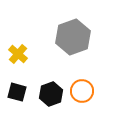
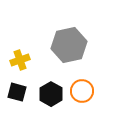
gray hexagon: moved 4 px left, 8 px down; rotated 8 degrees clockwise
yellow cross: moved 2 px right, 6 px down; rotated 30 degrees clockwise
black hexagon: rotated 10 degrees counterclockwise
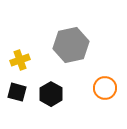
gray hexagon: moved 2 px right
orange circle: moved 23 px right, 3 px up
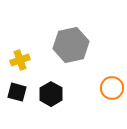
orange circle: moved 7 px right
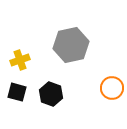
black hexagon: rotated 10 degrees counterclockwise
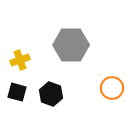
gray hexagon: rotated 12 degrees clockwise
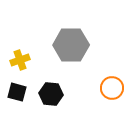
black hexagon: rotated 15 degrees counterclockwise
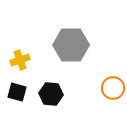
orange circle: moved 1 px right
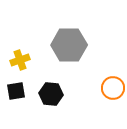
gray hexagon: moved 2 px left
black square: moved 1 px left, 1 px up; rotated 24 degrees counterclockwise
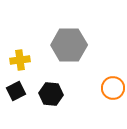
yellow cross: rotated 12 degrees clockwise
black square: rotated 18 degrees counterclockwise
